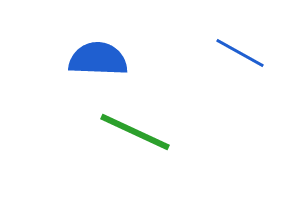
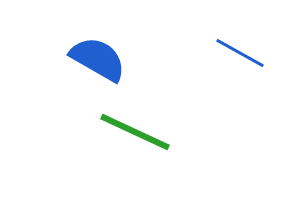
blue semicircle: rotated 28 degrees clockwise
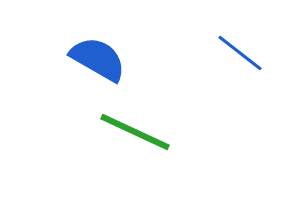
blue line: rotated 9 degrees clockwise
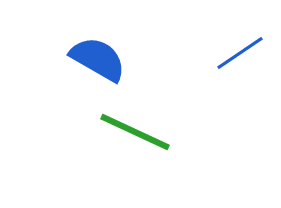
blue line: rotated 72 degrees counterclockwise
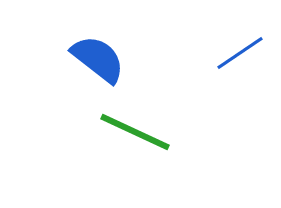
blue semicircle: rotated 8 degrees clockwise
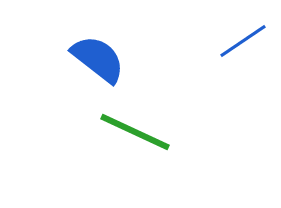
blue line: moved 3 px right, 12 px up
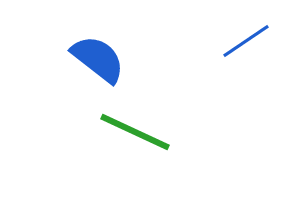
blue line: moved 3 px right
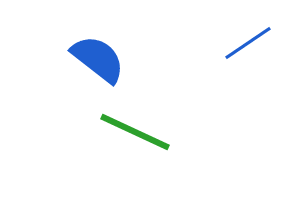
blue line: moved 2 px right, 2 px down
